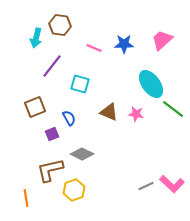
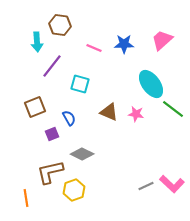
cyan arrow: moved 1 px right, 4 px down; rotated 18 degrees counterclockwise
brown L-shape: moved 2 px down
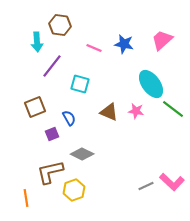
blue star: rotated 12 degrees clockwise
pink star: moved 3 px up
pink L-shape: moved 2 px up
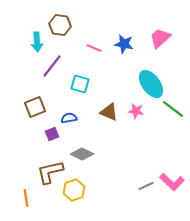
pink trapezoid: moved 2 px left, 2 px up
blue semicircle: rotated 70 degrees counterclockwise
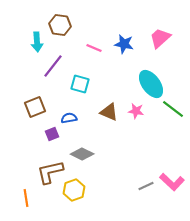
purple line: moved 1 px right
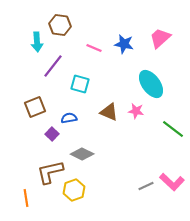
green line: moved 20 px down
purple square: rotated 24 degrees counterclockwise
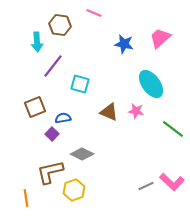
pink line: moved 35 px up
blue semicircle: moved 6 px left
